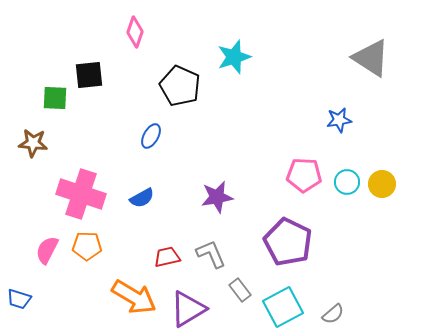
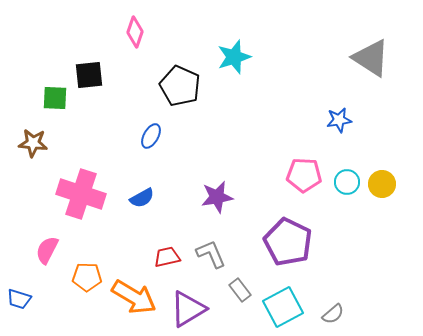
orange pentagon: moved 31 px down
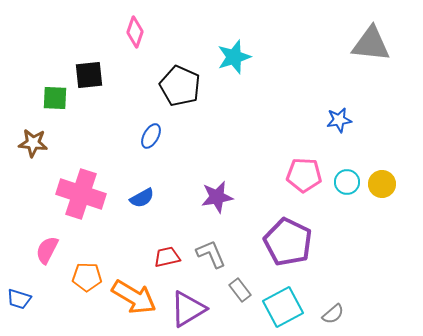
gray triangle: moved 14 px up; rotated 27 degrees counterclockwise
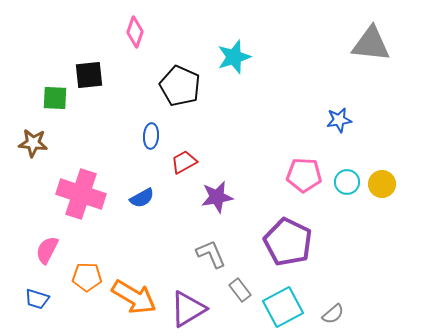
blue ellipse: rotated 25 degrees counterclockwise
red trapezoid: moved 17 px right, 95 px up; rotated 16 degrees counterclockwise
blue trapezoid: moved 18 px right
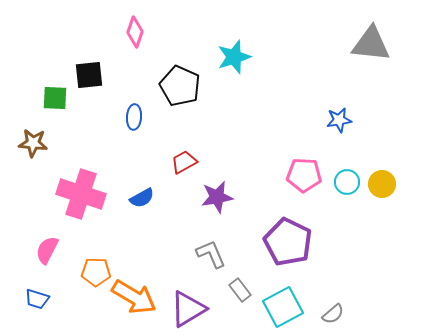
blue ellipse: moved 17 px left, 19 px up
orange pentagon: moved 9 px right, 5 px up
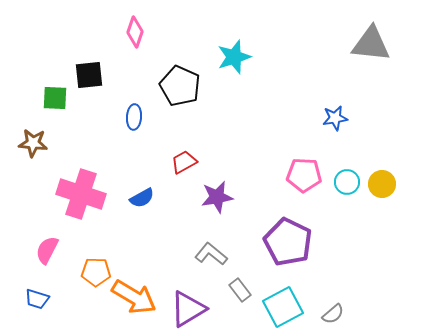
blue star: moved 4 px left, 2 px up
gray L-shape: rotated 28 degrees counterclockwise
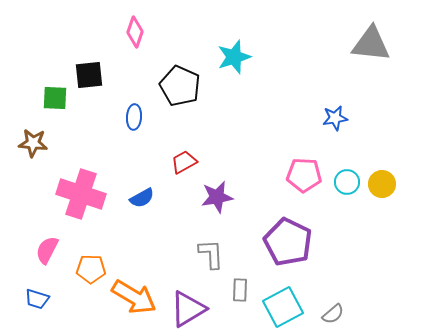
gray L-shape: rotated 48 degrees clockwise
orange pentagon: moved 5 px left, 3 px up
gray rectangle: rotated 40 degrees clockwise
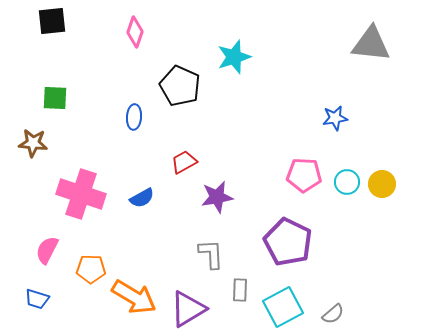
black square: moved 37 px left, 54 px up
